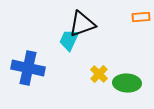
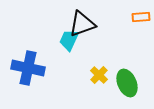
yellow cross: moved 1 px down
green ellipse: rotated 64 degrees clockwise
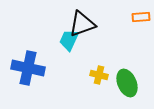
yellow cross: rotated 30 degrees counterclockwise
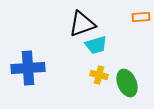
cyan trapezoid: moved 27 px right, 5 px down; rotated 130 degrees counterclockwise
blue cross: rotated 16 degrees counterclockwise
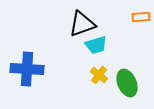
blue cross: moved 1 px left, 1 px down; rotated 8 degrees clockwise
yellow cross: rotated 24 degrees clockwise
